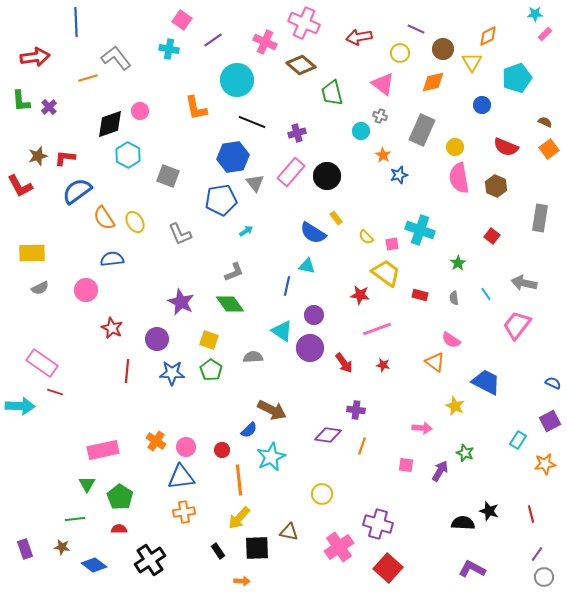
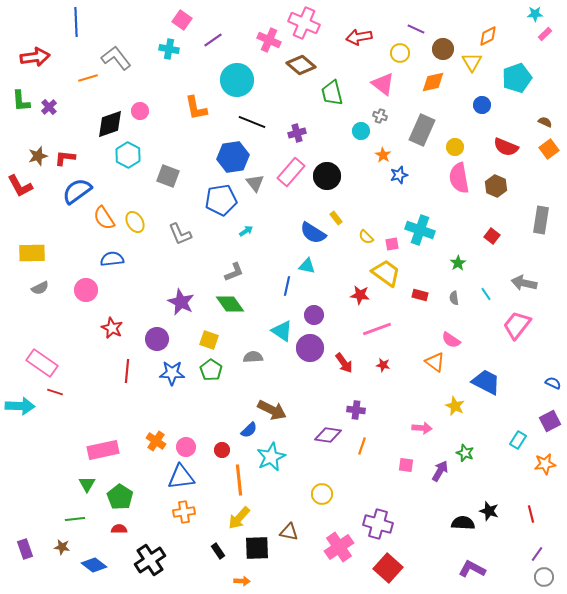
pink cross at (265, 42): moved 4 px right, 2 px up
gray rectangle at (540, 218): moved 1 px right, 2 px down
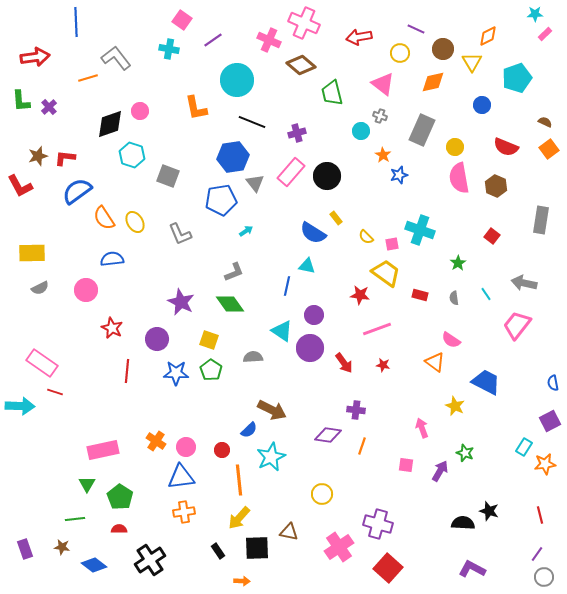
cyan hexagon at (128, 155): moved 4 px right; rotated 10 degrees counterclockwise
blue star at (172, 373): moved 4 px right
blue semicircle at (553, 383): rotated 126 degrees counterclockwise
pink arrow at (422, 428): rotated 114 degrees counterclockwise
cyan rectangle at (518, 440): moved 6 px right, 7 px down
red line at (531, 514): moved 9 px right, 1 px down
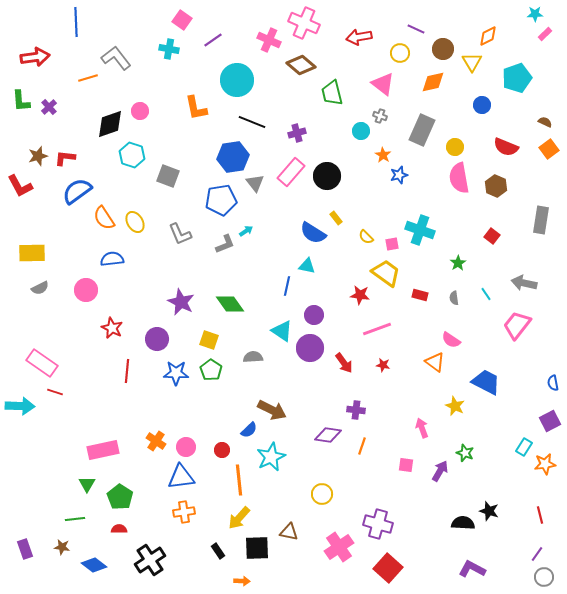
gray L-shape at (234, 272): moved 9 px left, 28 px up
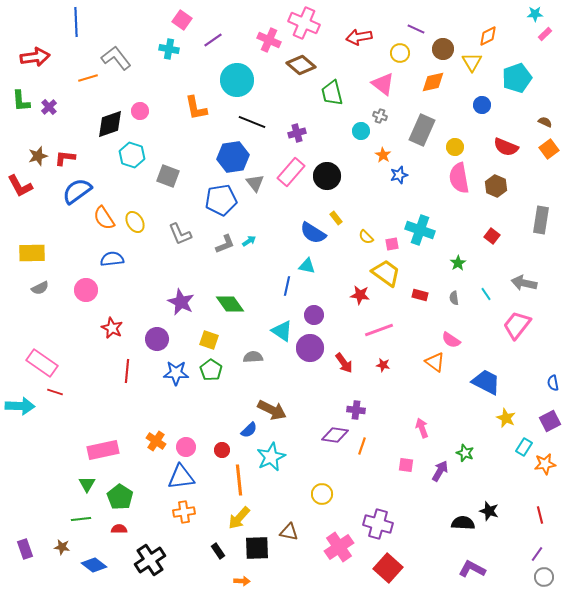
cyan arrow at (246, 231): moved 3 px right, 10 px down
pink line at (377, 329): moved 2 px right, 1 px down
yellow star at (455, 406): moved 51 px right, 12 px down
purple diamond at (328, 435): moved 7 px right
green line at (75, 519): moved 6 px right
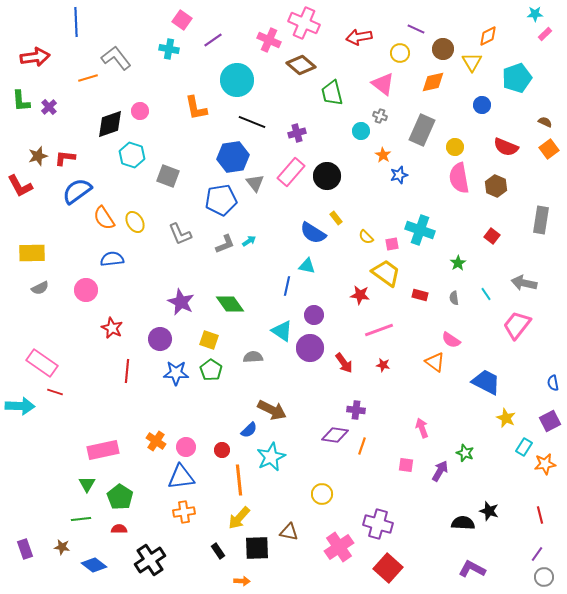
purple circle at (157, 339): moved 3 px right
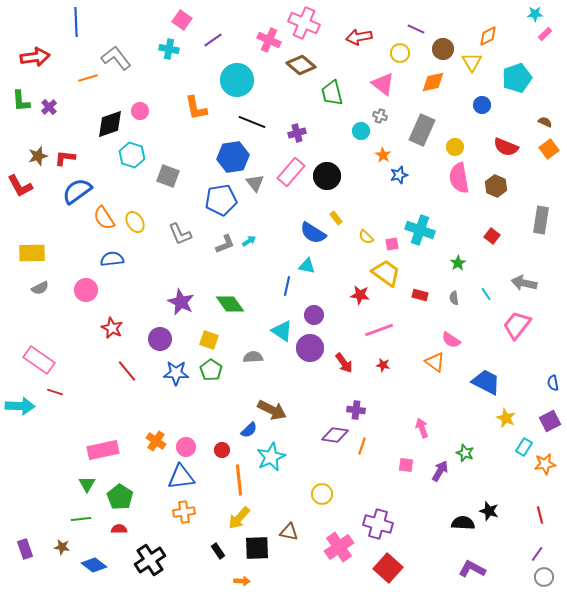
pink rectangle at (42, 363): moved 3 px left, 3 px up
red line at (127, 371): rotated 45 degrees counterclockwise
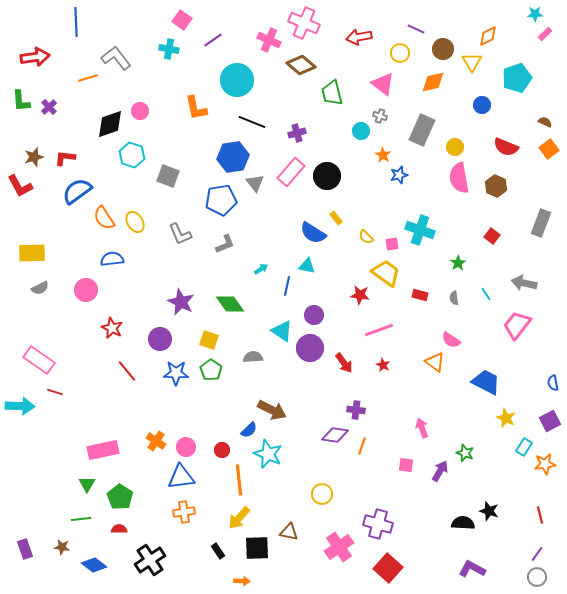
brown star at (38, 156): moved 4 px left, 1 px down
gray rectangle at (541, 220): moved 3 px down; rotated 12 degrees clockwise
cyan arrow at (249, 241): moved 12 px right, 28 px down
red star at (383, 365): rotated 16 degrees clockwise
cyan star at (271, 457): moved 3 px left, 3 px up; rotated 24 degrees counterclockwise
gray circle at (544, 577): moved 7 px left
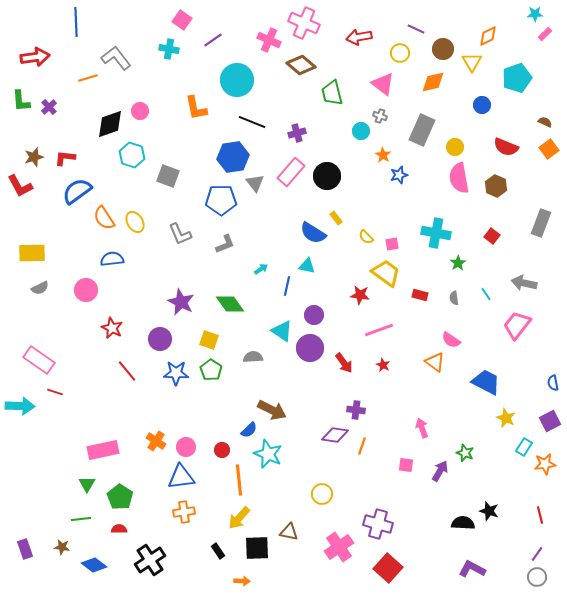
blue pentagon at (221, 200): rotated 8 degrees clockwise
cyan cross at (420, 230): moved 16 px right, 3 px down; rotated 8 degrees counterclockwise
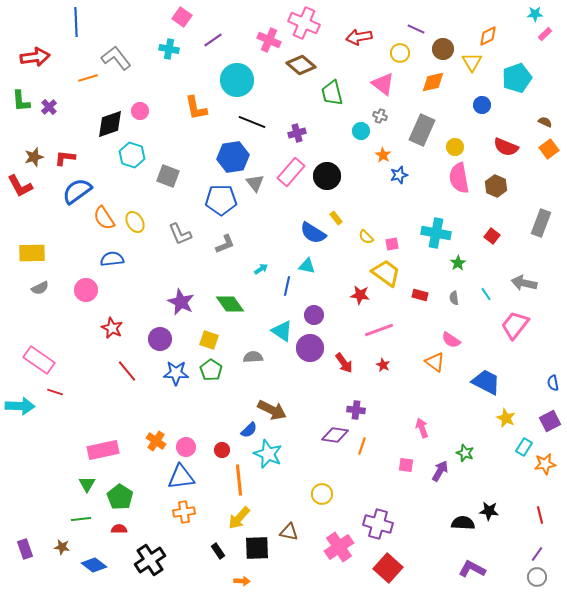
pink square at (182, 20): moved 3 px up
pink trapezoid at (517, 325): moved 2 px left
black star at (489, 511): rotated 12 degrees counterclockwise
